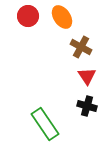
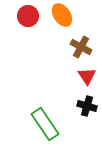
orange ellipse: moved 2 px up
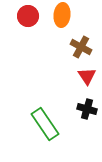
orange ellipse: rotated 40 degrees clockwise
black cross: moved 3 px down
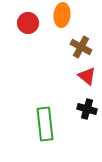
red circle: moved 7 px down
red triangle: rotated 18 degrees counterclockwise
green rectangle: rotated 28 degrees clockwise
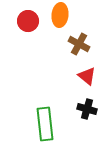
orange ellipse: moved 2 px left
red circle: moved 2 px up
brown cross: moved 2 px left, 3 px up
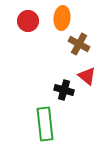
orange ellipse: moved 2 px right, 3 px down
black cross: moved 23 px left, 19 px up
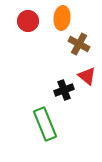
black cross: rotated 36 degrees counterclockwise
green rectangle: rotated 16 degrees counterclockwise
